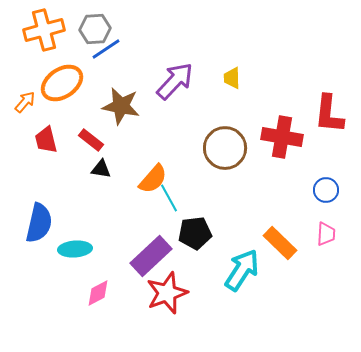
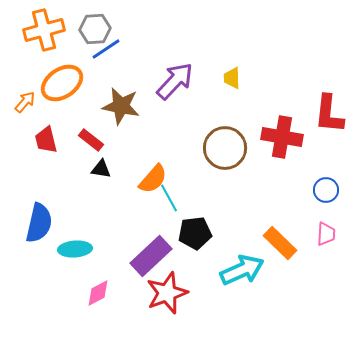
cyan arrow: rotated 33 degrees clockwise
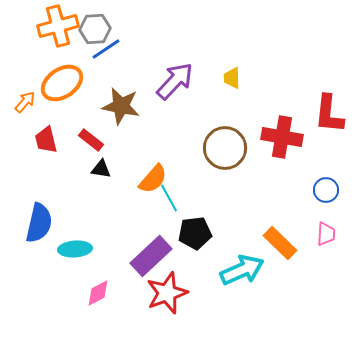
orange cross: moved 14 px right, 4 px up
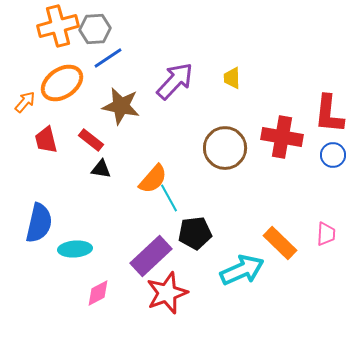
blue line: moved 2 px right, 9 px down
blue circle: moved 7 px right, 35 px up
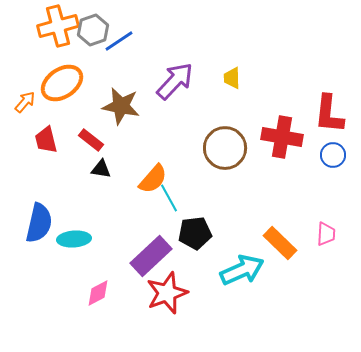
gray hexagon: moved 2 px left, 1 px down; rotated 16 degrees counterclockwise
blue line: moved 11 px right, 17 px up
cyan ellipse: moved 1 px left, 10 px up
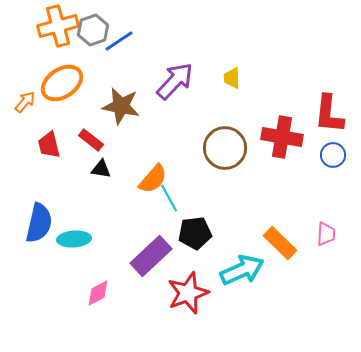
red trapezoid: moved 3 px right, 5 px down
red star: moved 21 px right
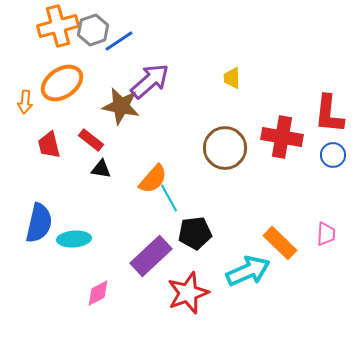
purple arrow: moved 25 px left; rotated 6 degrees clockwise
orange arrow: rotated 145 degrees clockwise
cyan arrow: moved 6 px right, 1 px down
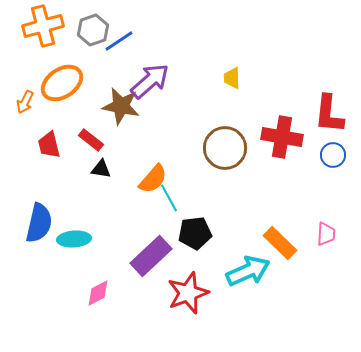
orange cross: moved 15 px left
orange arrow: rotated 20 degrees clockwise
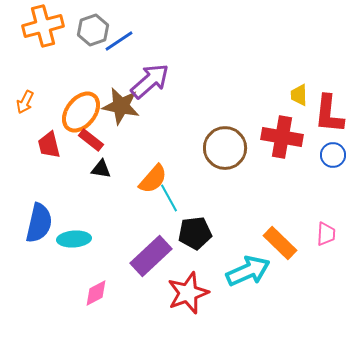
yellow trapezoid: moved 67 px right, 17 px down
orange ellipse: moved 19 px right, 29 px down; rotated 18 degrees counterclockwise
pink diamond: moved 2 px left
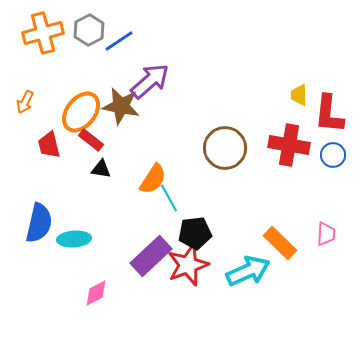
orange cross: moved 7 px down
gray hexagon: moved 4 px left; rotated 8 degrees counterclockwise
red cross: moved 7 px right, 8 px down
orange semicircle: rotated 8 degrees counterclockwise
red star: moved 28 px up
